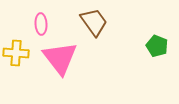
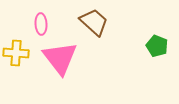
brown trapezoid: rotated 12 degrees counterclockwise
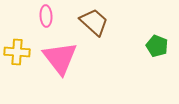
pink ellipse: moved 5 px right, 8 px up
yellow cross: moved 1 px right, 1 px up
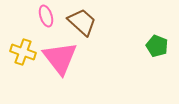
pink ellipse: rotated 15 degrees counterclockwise
brown trapezoid: moved 12 px left
yellow cross: moved 6 px right; rotated 15 degrees clockwise
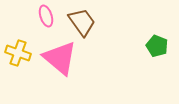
brown trapezoid: rotated 12 degrees clockwise
yellow cross: moved 5 px left, 1 px down
pink triangle: rotated 12 degrees counterclockwise
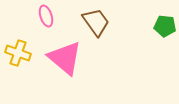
brown trapezoid: moved 14 px right
green pentagon: moved 8 px right, 20 px up; rotated 15 degrees counterclockwise
pink triangle: moved 5 px right
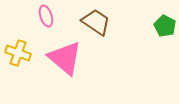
brown trapezoid: rotated 20 degrees counterclockwise
green pentagon: rotated 20 degrees clockwise
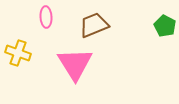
pink ellipse: moved 1 px down; rotated 15 degrees clockwise
brown trapezoid: moved 2 px left, 3 px down; rotated 56 degrees counterclockwise
pink triangle: moved 10 px right, 6 px down; rotated 18 degrees clockwise
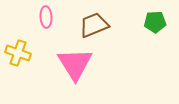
green pentagon: moved 10 px left, 4 px up; rotated 30 degrees counterclockwise
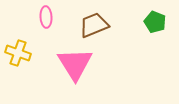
green pentagon: rotated 25 degrees clockwise
